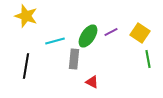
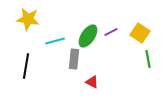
yellow star: moved 2 px right, 3 px down; rotated 10 degrees counterclockwise
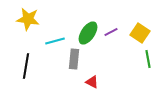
green ellipse: moved 3 px up
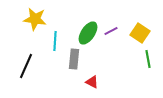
yellow star: moved 7 px right
purple line: moved 1 px up
cyan line: rotated 72 degrees counterclockwise
black line: rotated 15 degrees clockwise
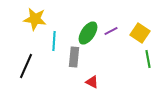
cyan line: moved 1 px left
gray rectangle: moved 2 px up
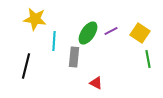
black line: rotated 10 degrees counterclockwise
red triangle: moved 4 px right, 1 px down
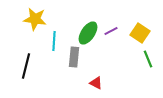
green line: rotated 12 degrees counterclockwise
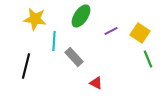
green ellipse: moved 7 px left, 17 px up
gray rectangle: rotated 48 degrees counterclockwise
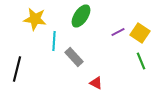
purple line: moved 7 px right, 1 px down
green line: moved 7 px left, 2 px down
black line: moved 9 px left, 3 px down
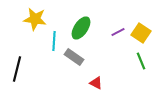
green ellipse: moved 12 px down
yellow square: moved 1 px right
gray rectangle: rotated 12 degrees counterclockwise
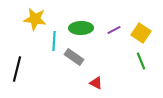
green ellipse: rotated 55 degrees clockwise
purple line: moved 4 px left, 2 px up
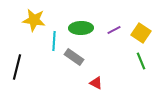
yellow star: moved 1 px left, 1 px down
black line: moved 2 px up
